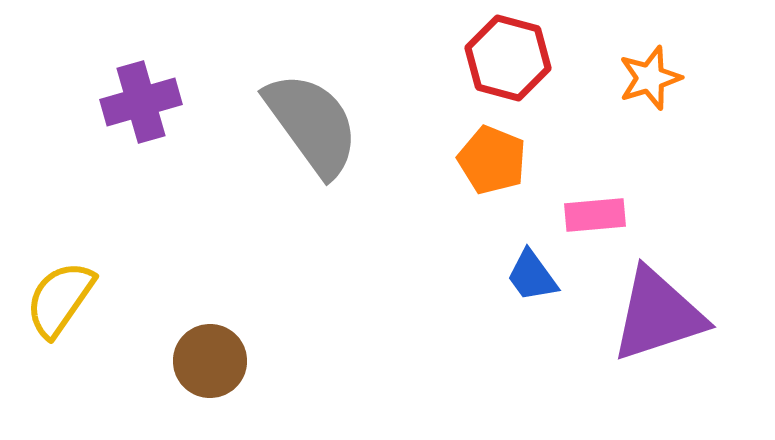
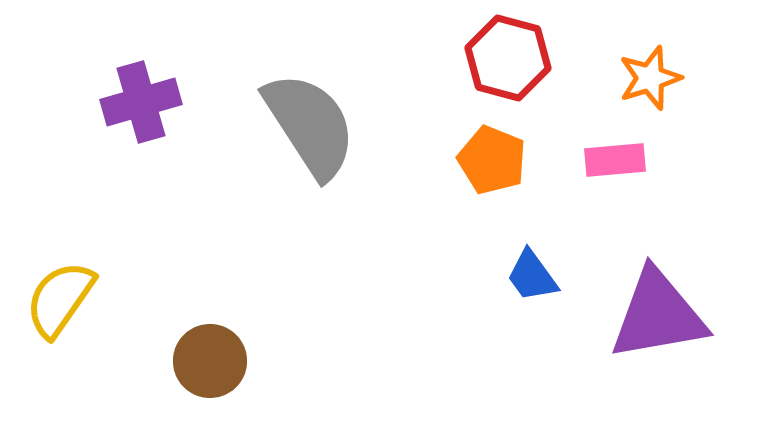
gray semicircle: moved 2 px left, 1 px down; rotated 3 degrees clockwise
pink rectangle: moved 20 px right, 55 px up
purple triangle: rotated 8 degrees clockwise
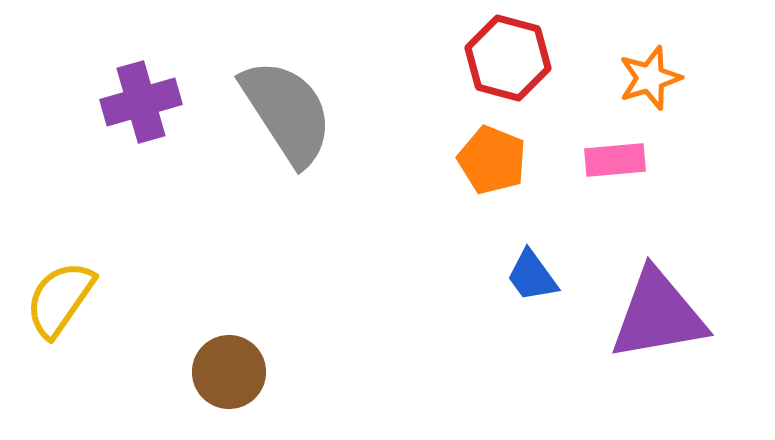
gray semicircle: moved 23 px left, 13 px up
brown circle: moved 19 px right, 11 px down
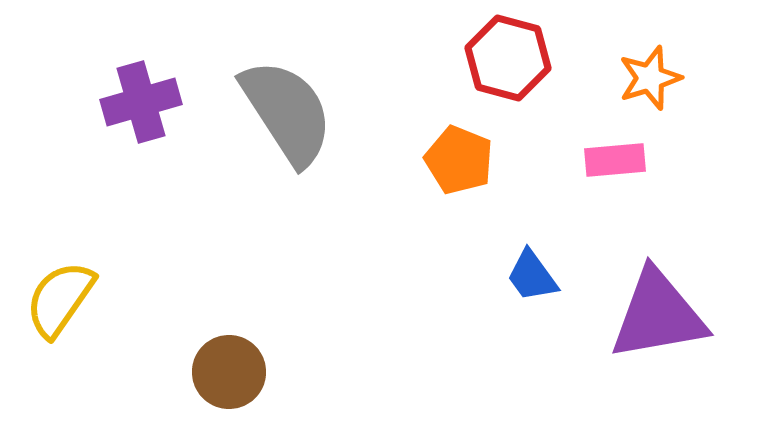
orange pentagon: moved 33 px left
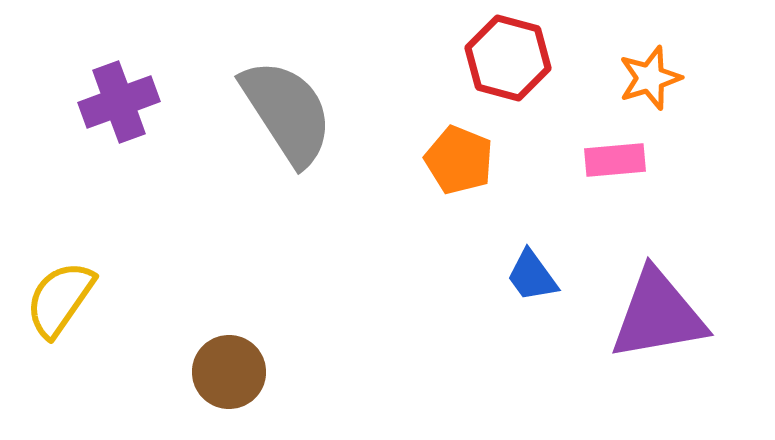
purple cross: moved 22 px left; rotated 4 degrees counterclockwise
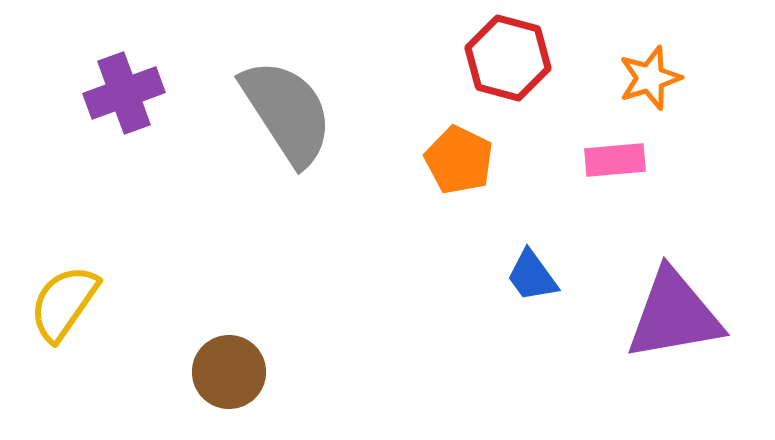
purple cross: moved 5 px right, 9 px up
orange pentagon: rotated 4 degrees clockwise
yellow semicircle: moved 4 px right, 4 px down
purple triangle: moved 16 px right
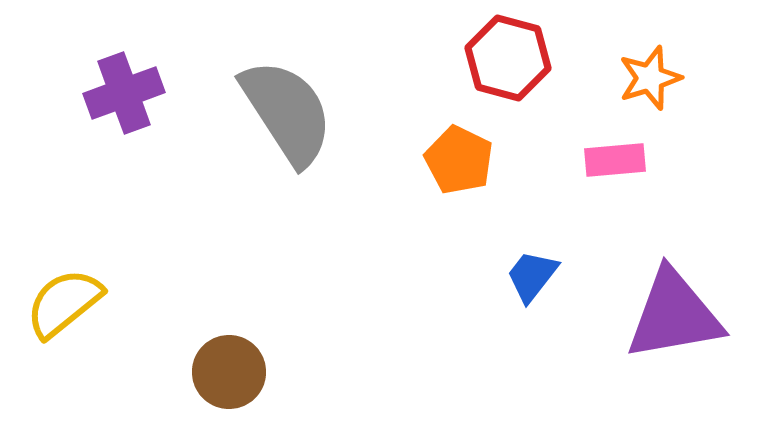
blue trapezoid: rotated 74 degrees clockwise
yellow semicircle: rotated 16 degrees clockwise
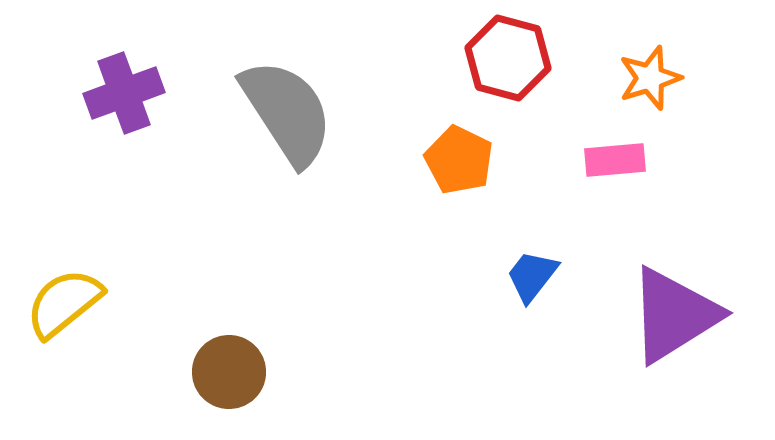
purple triangle: rotated 22 degrees counterclockwise
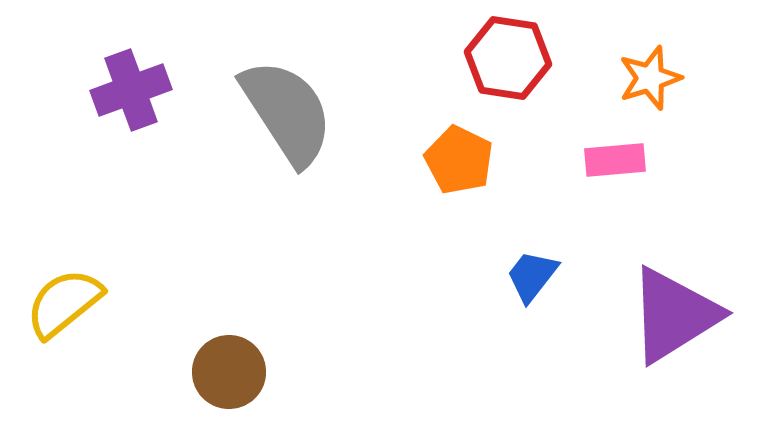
red hexagon: rotated 6 degrees counterclockwise
purple cross: moved 7 px right, 3 px up
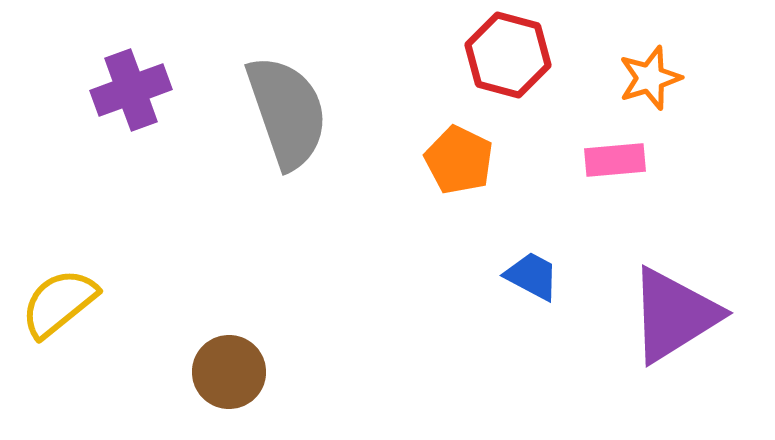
red hexagon: moved 3 px up; rotated 6 degrees clockwise
gray semicircle: rotated 14 degrees clockwise
blue trapezoid: rotated 80 degrees clockwise
yellow semicircle: moved 5 px left
